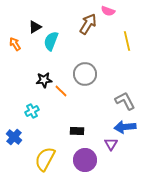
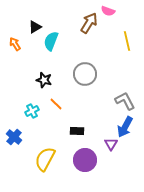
brown arrow: moved 1 px right, 1 px up
black star: rotated 21 degrees clockwise
orange line: moved 5 px left, 13 px down
blue arrow: rotated 55 degrees counterclockwise
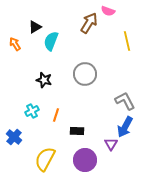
orange line: moved 11 px down; rotated 64 degrees clockwise
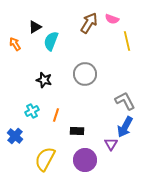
pink semicircle: moved 4 px right, 8 px down
blue cross: moved 1 px right, 1 px up
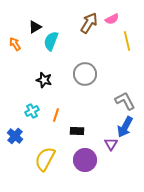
pink semicircle: rotated 48 degrees counterclockwise
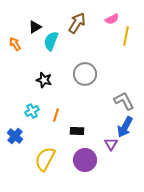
brown arrow: moved 12 px left
yellow line: moved 1 px left, 5 px up; rotated 24 degrees clockwise
gray L-shape: moved 1 px left
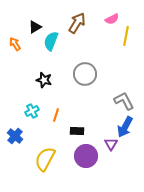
purple circle: moved 1 px right, 4 px up
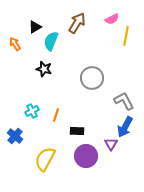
gray circle: moved 7 px right, 4 px down
black star: moved 11 px up
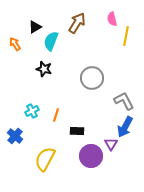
pink semicircle: rotated 104 degrees clockwise
purple circle: moved 5 px right
